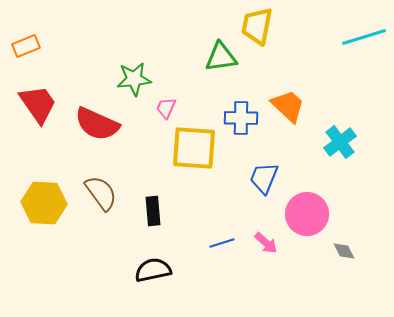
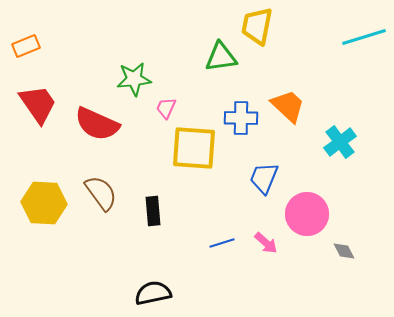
black semicircle: moved 23 px down
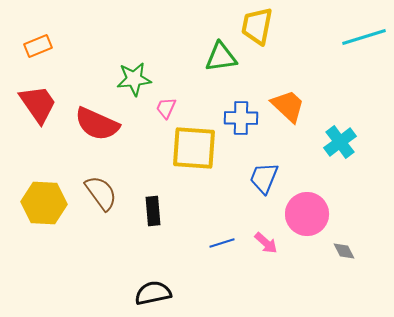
orange rectangle: moved 12 px right
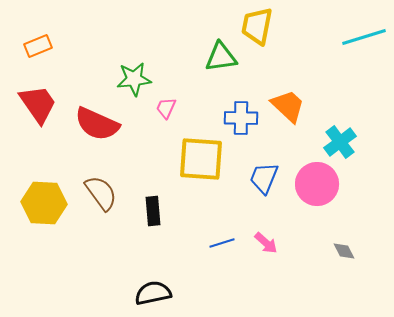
yellow square: moved 7 px right, 11 px down
pink circle: moved 10 px right, 30 px up
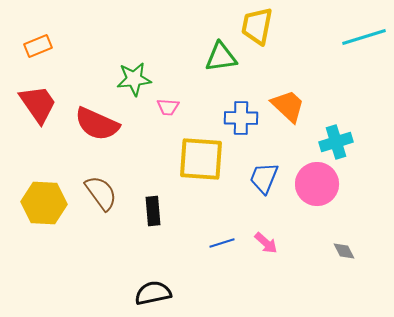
pink trapezoid: moved 2 px right, 1 px up; rotated 110 degrees counterclockwise
cyan cross: moved 4 px left; rotated 20 degrees clockwise
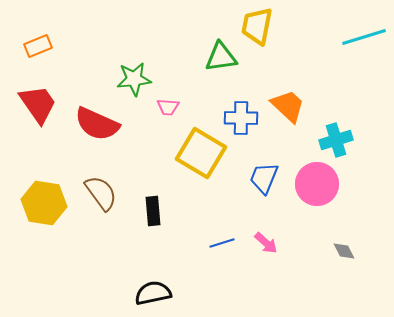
cyan cross: moved 2 px up
yellow square: moved 6 px up; rotated 27 degrees clockwise
yellow hexagon: rotated 6 degrees clockwise
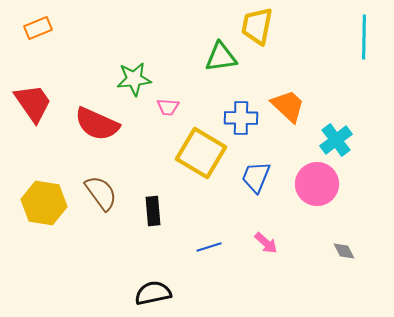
cyan line: rotated 72 degrees counterclockwise
orange rectangle: moved 18 px up
red trapezoid: moved 5 px left, 1 px up
cyan cross: rotated 20 degrees counterclockwise
blue trapezoid: moved 8 px left, 1 px up
blue line: moved 13 px left, 4 px down
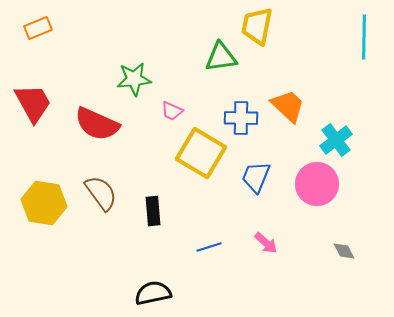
red trapezoid: rotated 6 degrees clockwise
pink trapezoid: moved 4 px right, 4 px down; rotated 20 degrees clockwise
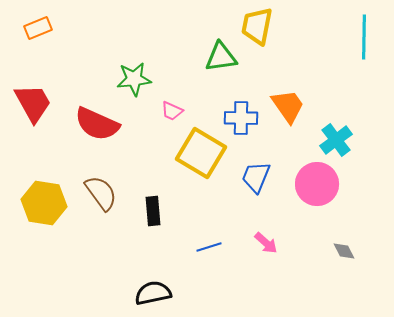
orange trapezoid: rotated 12 degrees clockwise
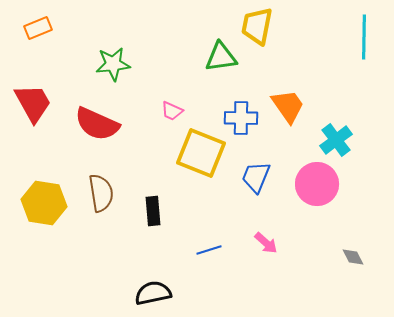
green star: moved 21 px left, 15 px up
yellow square: rotated 9 degrees counterclockwise
brown semicircle: rotated 27 degrees clockwise
blue line: moved 3 px down
gray diamond: moved 9 px right, 6 px down
